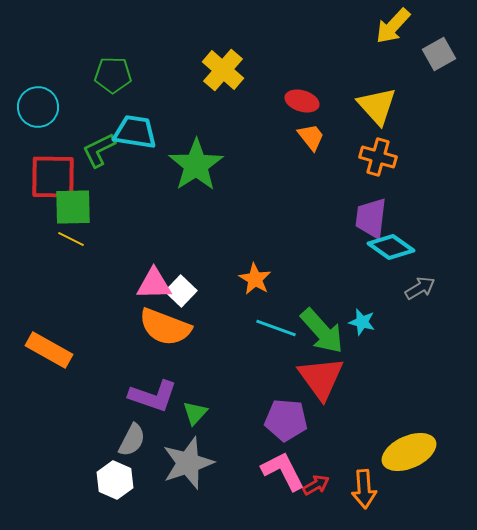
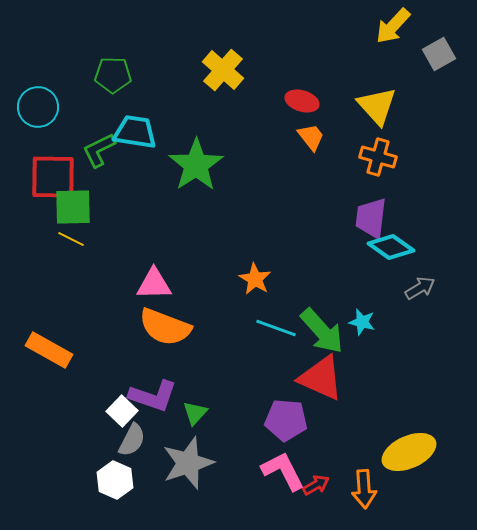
white square: moved 59 px left, 120 px down
red triangle: rotated 30 degrees counterclockwise
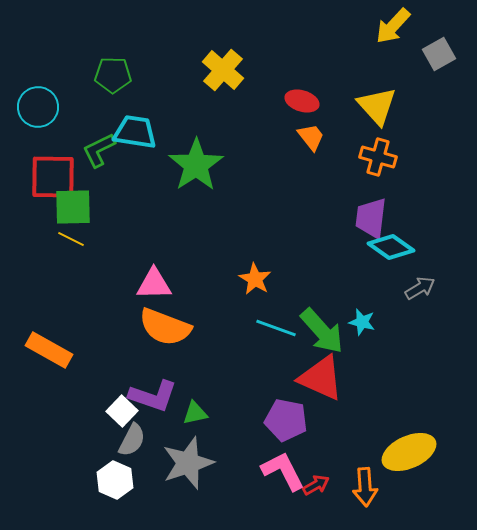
green triangle: rotated 36 degrees clockwise
purple pentagon: rotated 6 degrees clockwise
orange arrow: moved 1 px right, 2 px up
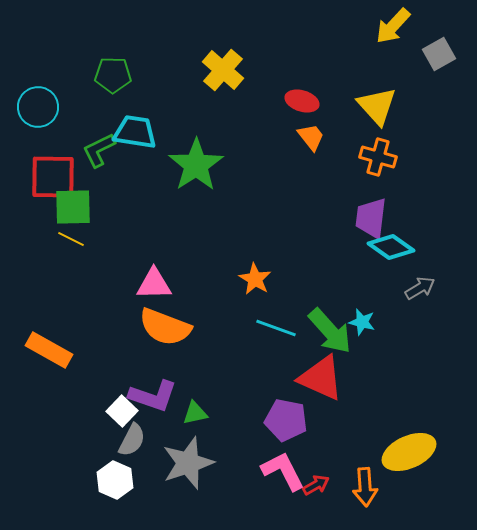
green arrow: moved 8 px right
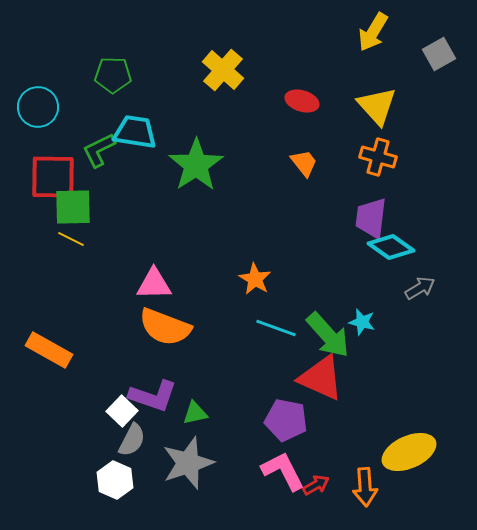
yellow arrow: moved 20 px left, 6 px down; rotated 12 degrees counterclockwise
orange trapezoid: moved 7 px left, 26 px down
green arrow: moved 2 px left, 4 px down
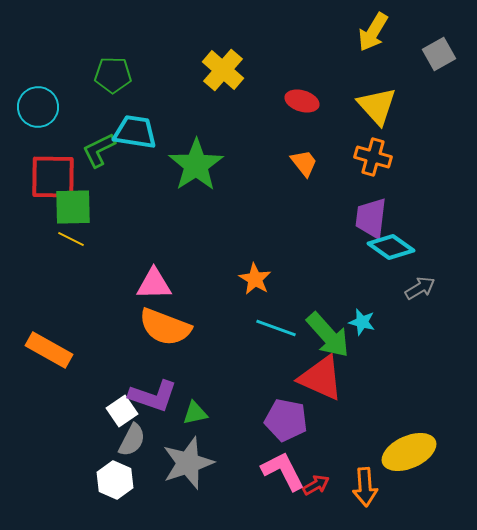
orange cross: moved 5 px left
white square: rotated 12 degrees clockwise
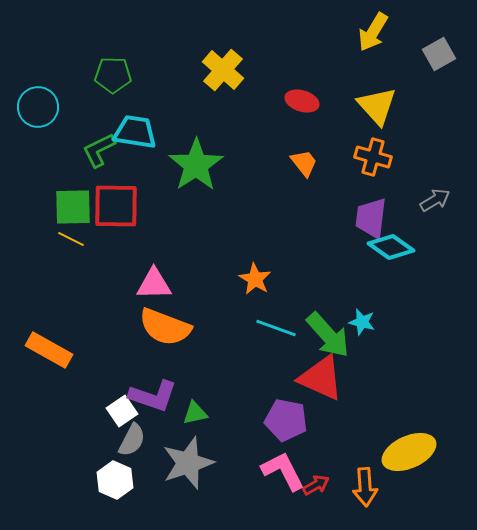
red square: moved 63 px right, 29 px down
gray arrow: moved 15 px right, 88 px up
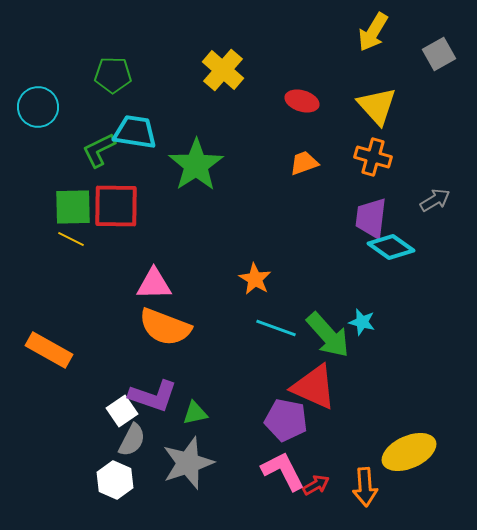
orange trapezoid: rotated 72 degrees counterclockwise
red triangle: moved 7 px left, 9 px down
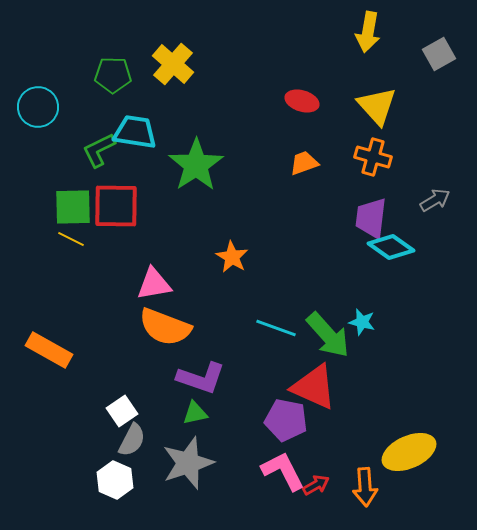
yellow arrow: moved 5 px left; rotated 21 degrees counterclockwise
yellow cross: moved 50 px left, 6 px up
orange star: moved 23 px left, 22 px up
pink triangle: rotated 9 degrees counterclockwise
purple L-shape: moved 48 px right, 18 px up
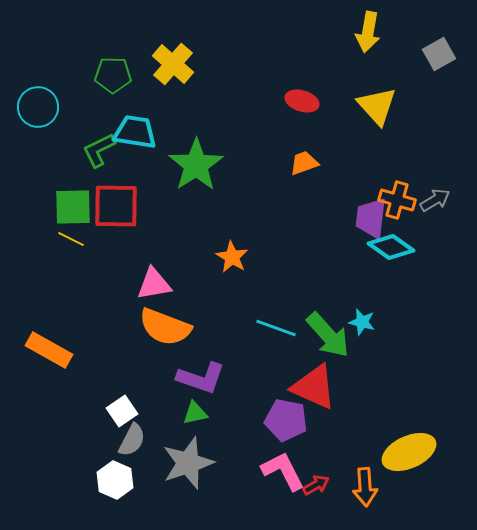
orange cross: moved 24 px right, 43 px down
